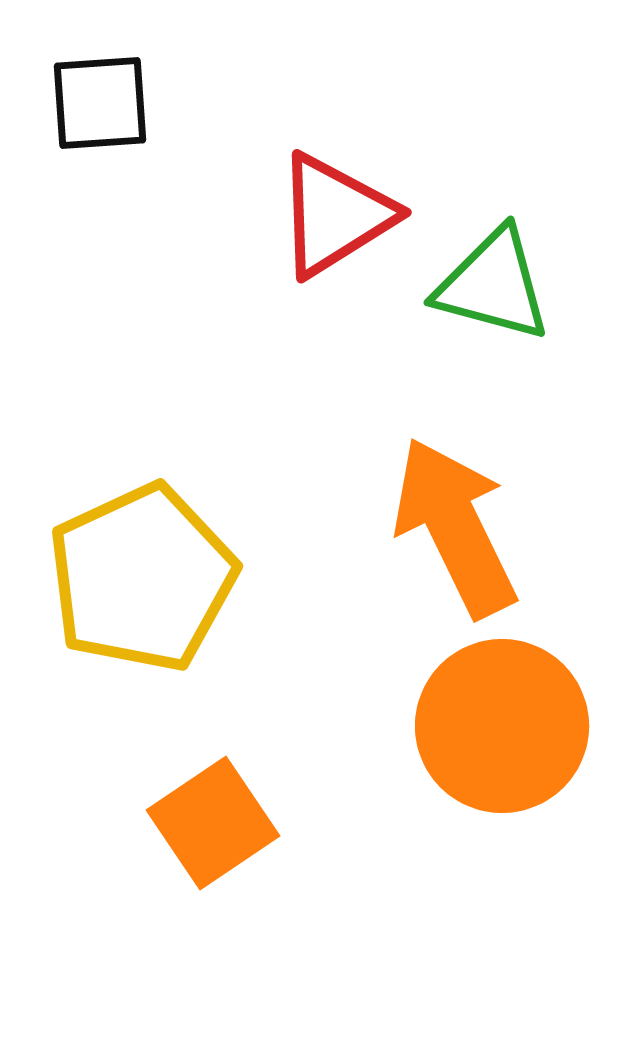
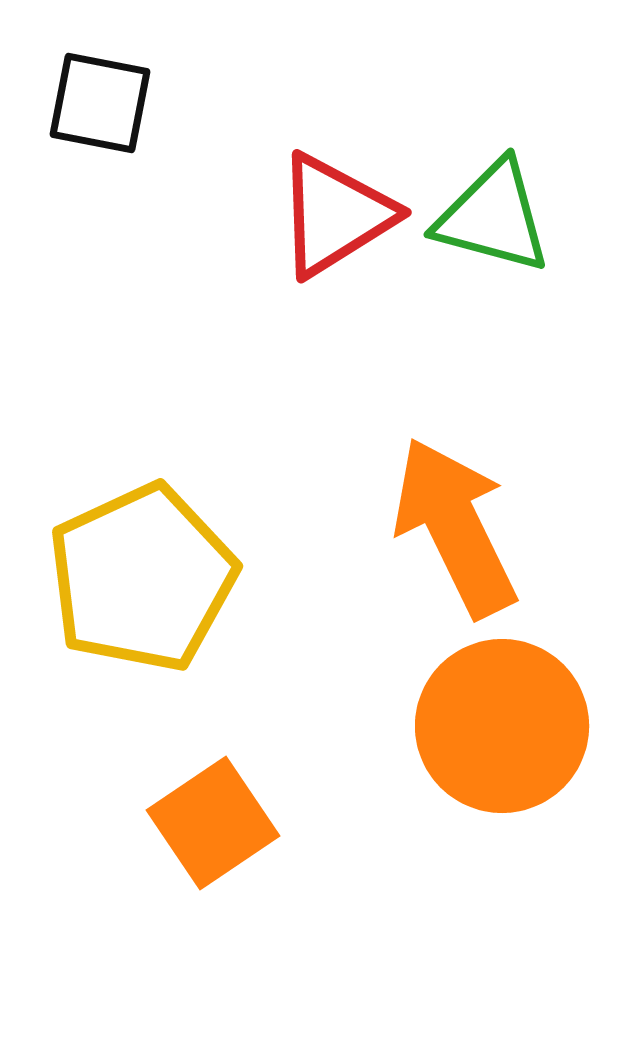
black square: rotated 15 degrees clockwise
green triangle: moved 68 px up
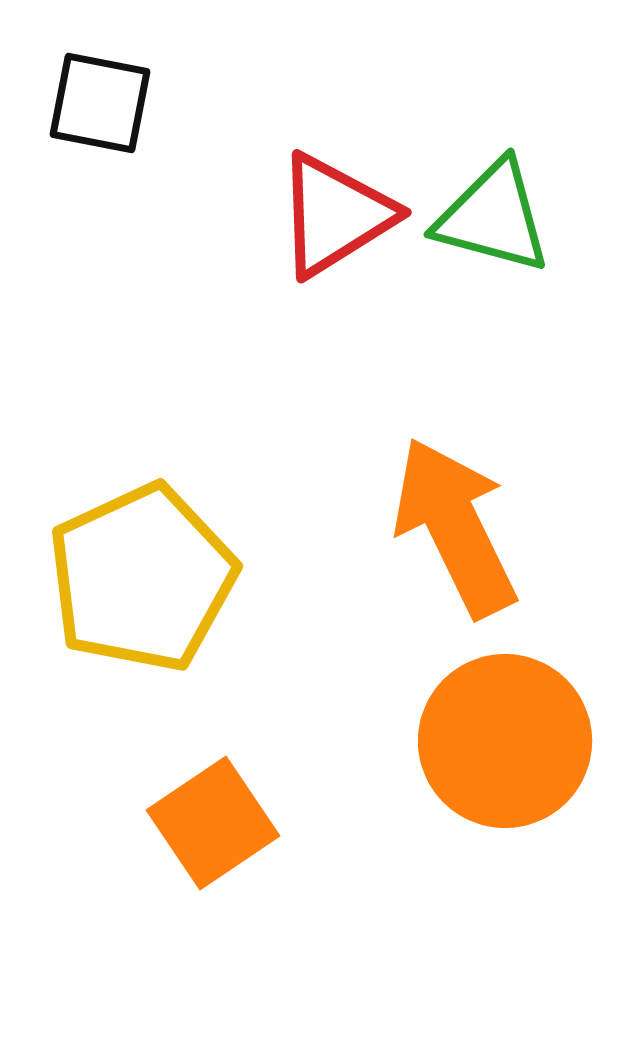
orange circle: moved 3 px right, 15 px down
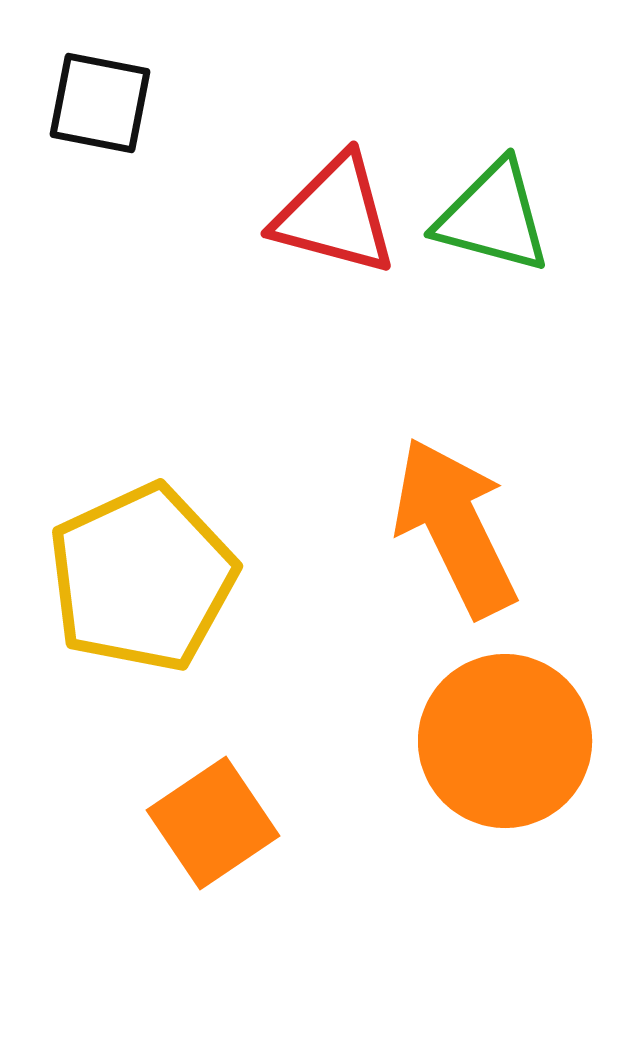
red triangle: rotated 47 degrees clockwise
